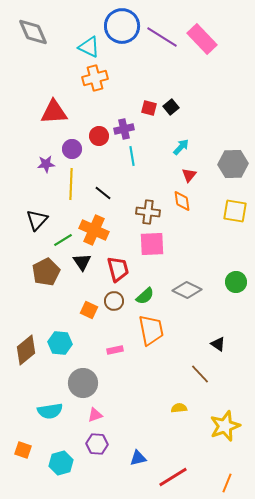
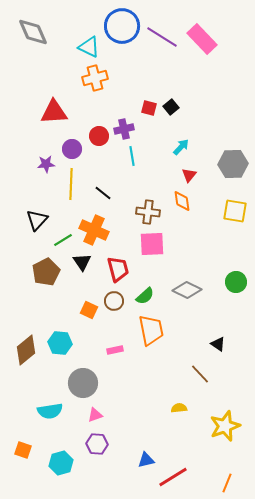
blue triangle at (138, 458): moved 8 px right, 2 px down
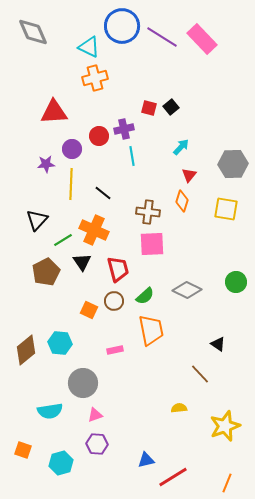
orange diamond at (182, 201): rotated 25 degrees clockwise
yellow square at (235, 211): moved 9 px left, 2 px up
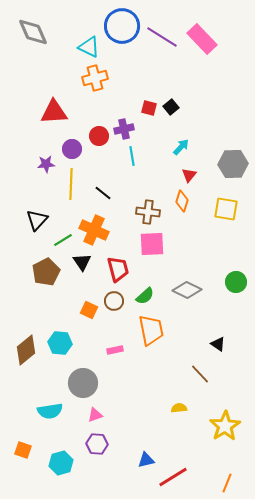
yellow star at (225, 426): rotated 12 degrees counterclockwise
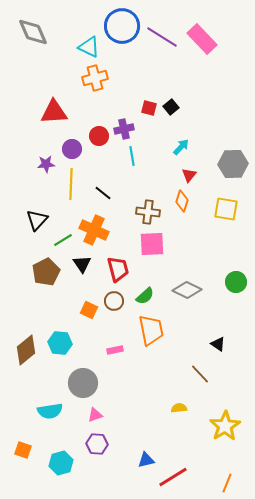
black triangle at (82, 262): moved 2 px down
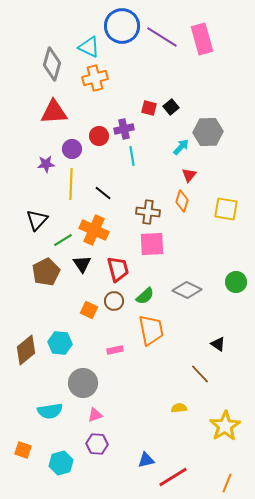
gray diamond at (33, 32): moved 19 px right, 32 px down; rotated 40 degrees clockwise
pink rectangle at (202, 39): rotated 28 degrees clockwise
gray hexagon at (233, 164): moved 25 px left, 32 px up
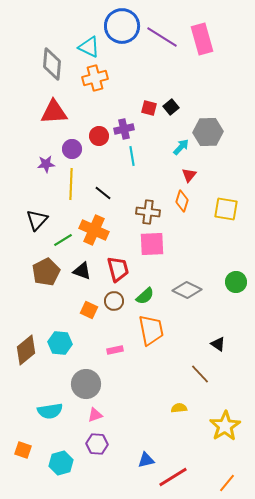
gray diamond at (52, 64): rotated 12 degrees counterclockwise
black triangle at (82, 264): moved 7 px down; rotated 36 degrees counterclockwise
gray circle at (83, 383): moved 3 px right, 1 px down
orange line at (227, 483): rotated 18 degrees clockwise
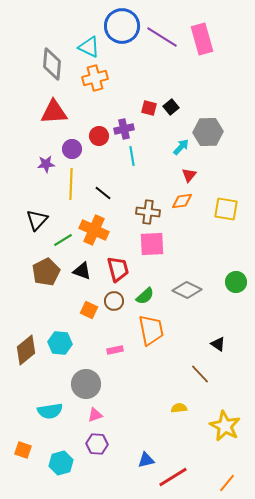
orange diamond at (182, 201): rotated 65 degrees clockwise
yellow star at (225, 426): rotated 12 degrees counterclockwise
